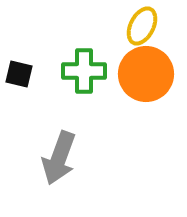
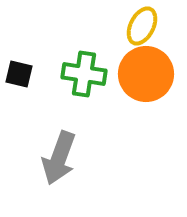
green cross: moved 3 px down; rotated 9 degrees clockwise
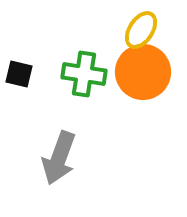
yellow ellipse: moved 1 px left, 4 px down; rotated 6 degrees clockwise
orange circle: moved 3 px left, 2 px up
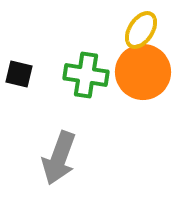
green cross: moved 2 px right, 1 px down
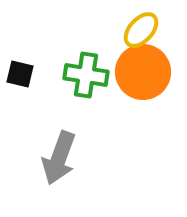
yellow ellipse: rotated 9 degrees clockwise
black square: moved 1 px right
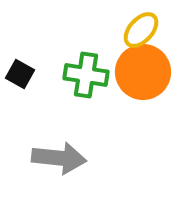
black square: rotated 16 degrees clockwise
gray arrow: rotated 104 degrees counterclockwise
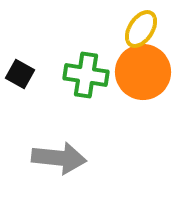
yellow ellipse: moved 1 px up; rotated 9 degrees counterclockwise
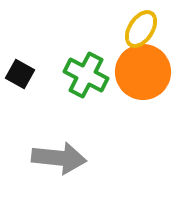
green cross: rotated 18 degrees clockwise
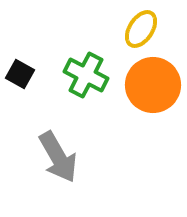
orange circle: moved 10 px right, 13 px down
gray arrow: moved 1 px left, 1 px up; rotated 54 degrees clockwise
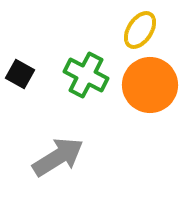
yellow ellipse: moved 1 px left, 1 px down
orange circle: moved 3 px left
gray arrow: rotated 92 degrees counterclockwise
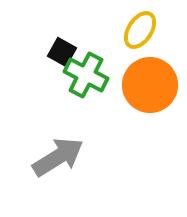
black square: moved 42 px right, 22 px up
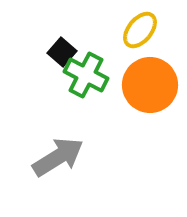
yellow ellipse: rotated 6 degrees clockwise
black square: rotated 12 degrees clockwise
